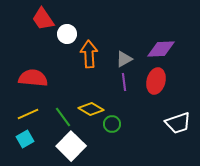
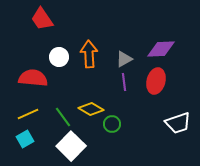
red trapezoid: moved 1 px left
white circle: moved 8 px left, 23 px down
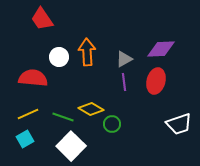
orange arrow: moved 2 px left, 2 px up
green line: rotated 35 degrees counterclockwise
white trapezoid: moved 1 px right, 1 px down
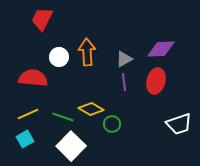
red trapezoid: rotated 60 degrees clockwise
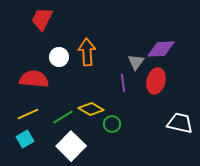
gray triangle: moved 12 px right, 3 px down; rotated 24 degrees counterclockwise
red semicircle: moved 1 px right, 1 px down
purple line: moved 1 px left, 1 px down
green line: rotated 50 degrees counterclockwise
white trapezoid: moved 1 px right, 1 px up; rotated 148 degrees counterclockwise
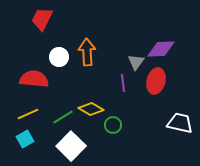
green circle: moved 1 px right, 1 px down
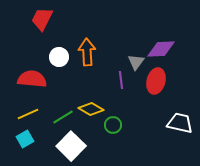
red semicircle: moved 2 px left
purple line: moved 2 px left, 3 px up
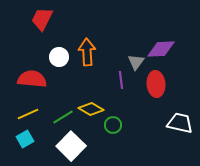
red ellipse: moved 3 px down; rotated 20 degrees counterclockwise
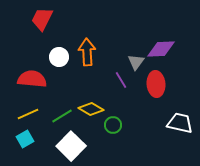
purple line: rotated 24 degrees counterclockwise
green line: moved 1 px left, 1 px up
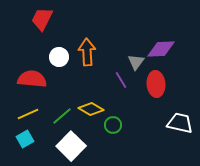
green line: rotated 10 degrees counterclockwise
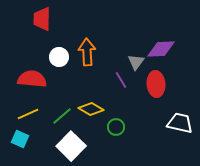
red trapezoid: rotated 25 degrees counterclockwise
green circle: moved 3 px right, 2 px down
cyan square: moved 5 px left; rotated 36 degrees counterclockwise
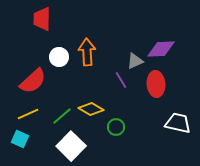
gray triangle: moved 1 px left, 1 px up; rotated 30 degrees clockwise
red semicircle: moved 1 px right, 2 px down; rotated 132 degrees clockwise
white trapezoid: moved 2 px left
